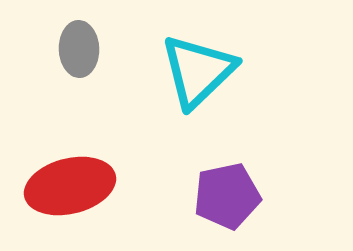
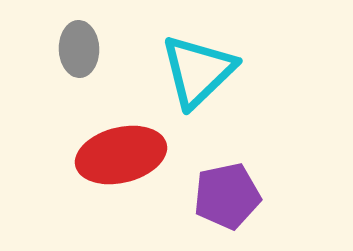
red ellipse: moved 51 px right, 31 px up
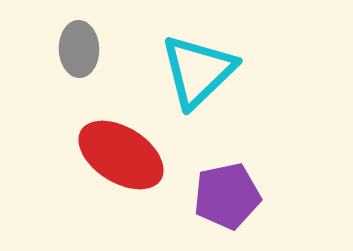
red ellipse: rotated 46 degrees clockwise
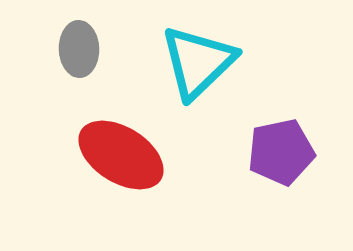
cyan triangle: moved 9 px up
purple pentagon: moved 54 px right, 44 px up
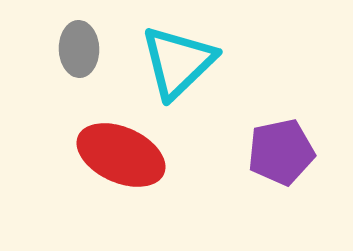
cyan triangle: moved 20 px left
red ellipse: rotated 8 degrees counterclockwise
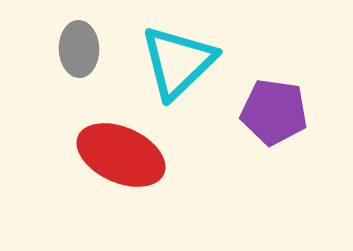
purple pentagon: moved 7 px left, 40 px up; rotated 20 degrees clockwise
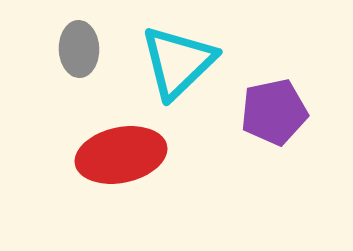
purple pentagon: rotated 20 degrees counterclockwise
red ellipse: rotated 36 degrees counterclockwise
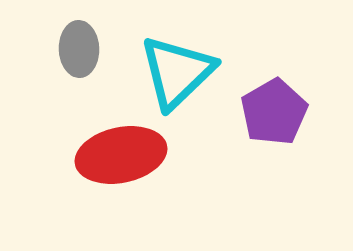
cyan triangle: moved 1 px left, 10 px down
purple pentagon: rotated 18 degrees counterclockwise
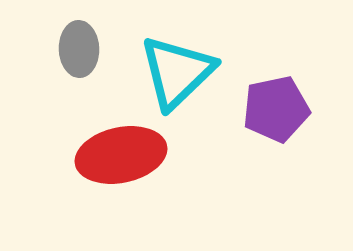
purple pentagon: moved 2 px right, 3 px up; rotated 18 degrees clockwise
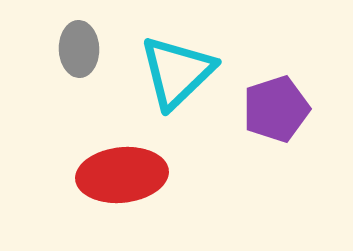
purple pentagon: rotated 6 degrees counterclockwise
red ellipse: moved 1 px right, 20 px down; rotated 6 degrees clockwise
